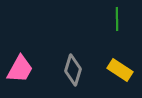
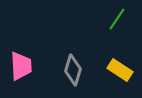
green line: rotated 35 degrees clockwise
pink trapezoid: moved 1 px right, 3 px up; rotated 32 degrees counterclockwise
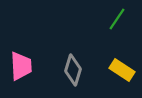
yellow rectangle: moved 2 px right
